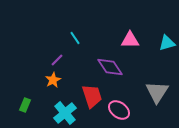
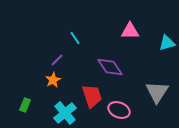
pink triangle: moved 9 px up
pink ellipse: rotated 15 degrees counterclockwise
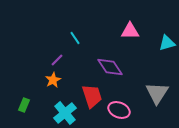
gray triangle: moved 1 px down
green rectangle: moved 1 px left
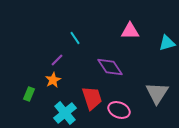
red trapezoid: moved 2 px down
green rectangle: moved 5 px right, 11 px up
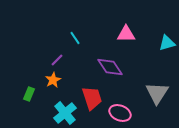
pink triangle: moved 4 px left, 3 px down
pink ellipse: moved 1 px right, 3 px down
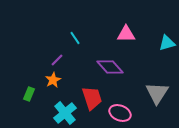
purple diamond: rotated 8 degrees counterclockwise
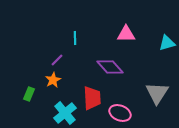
cyan line: rotated 32 degrees clockwise
red trapezoid: rotated 15 degrees clockwise
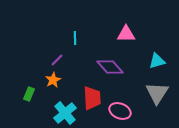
cyan triangle: moved 10 px left, 18 px down
pink ellipse: moved 2 px up
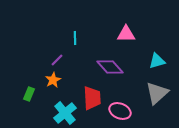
gray triangle: rotated 15 degrees clockwise
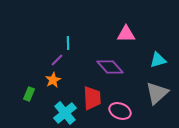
cyan line: moved 7 px left, 5 px down
cyan triangle: moved 1 px right, 1 px up
